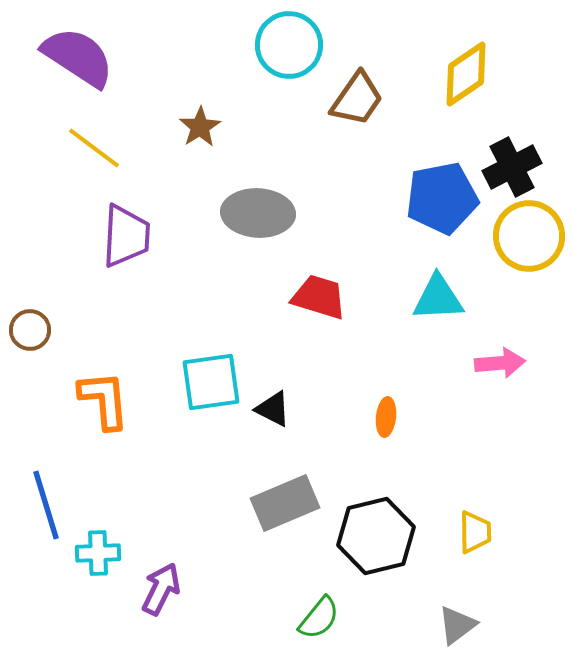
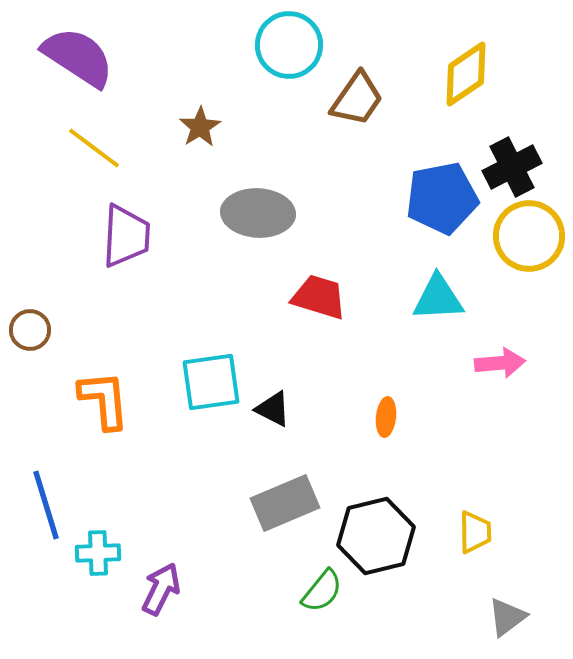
green semicircle: moved 3 px right, 27 px up
gray triangle: moved 50 px right, 8 px up
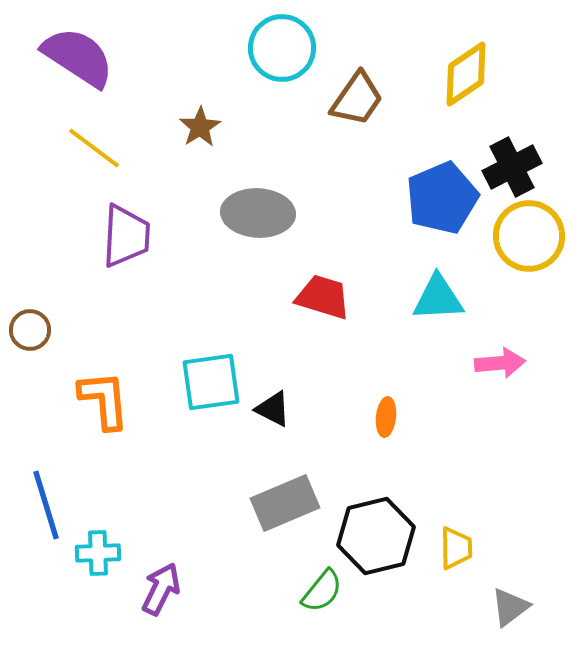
cyan circle: moved 7 px left, 3 px down
blue pentagon: rotated 12 degrees counterclockwise
red trapezoid: moved 4 px right
yellow trapezoid: moved 19 px left, 16 px down
gray triangle: moved 3 px right, 10 px up
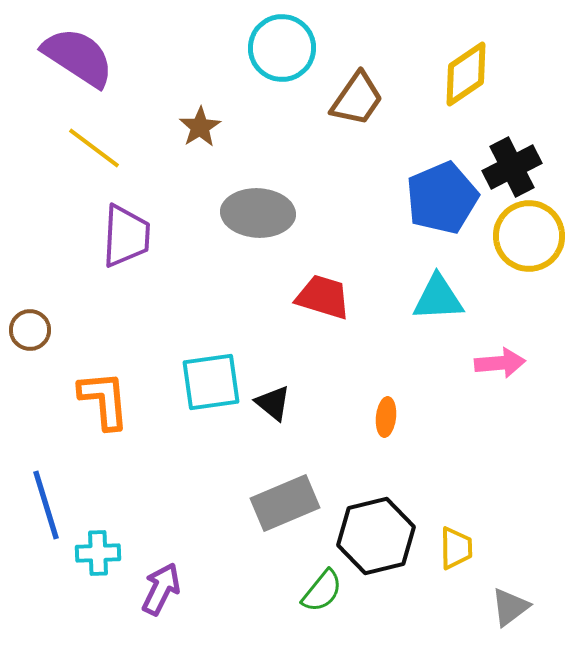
black triangle: moved 6 px up; rotated 12 degrees clockwise
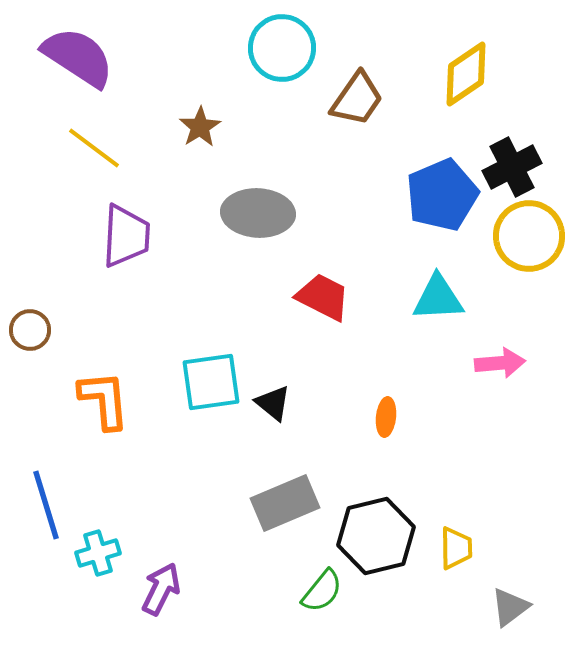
blue pentagon: moved 3 px up
red trapezoid: rotated 10 degrees clockwise
cyan cross: rotated 15 degrees counterclockwise
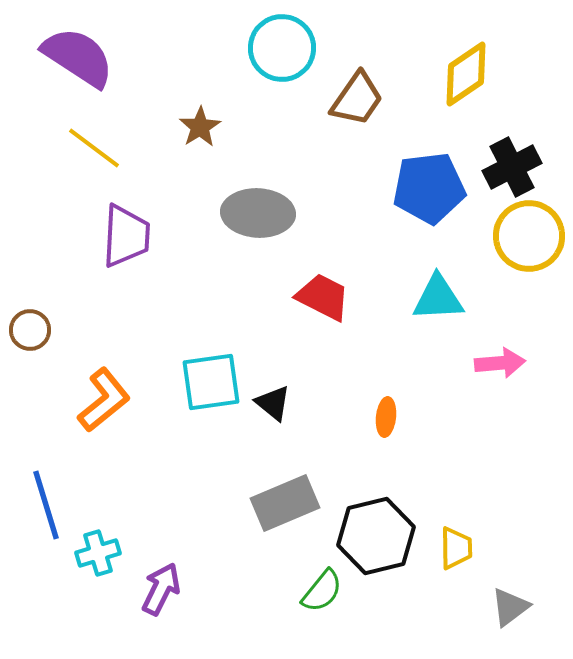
blue pentagon: moved 13 px left, 7 px up; rotated 16 degrees clockwise
orange L-shape: rotated 56 degrees clockwise
